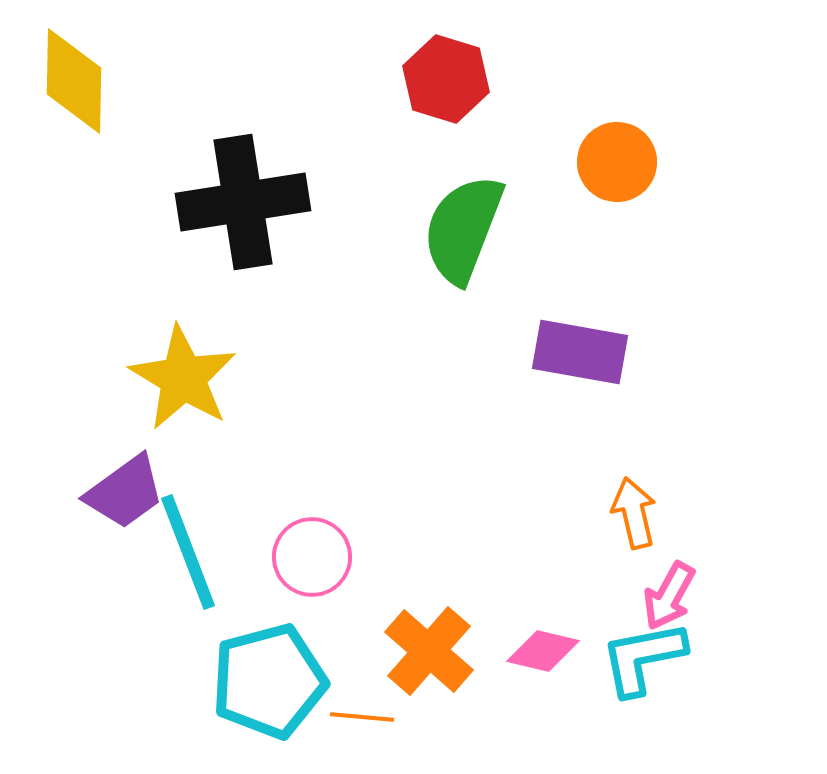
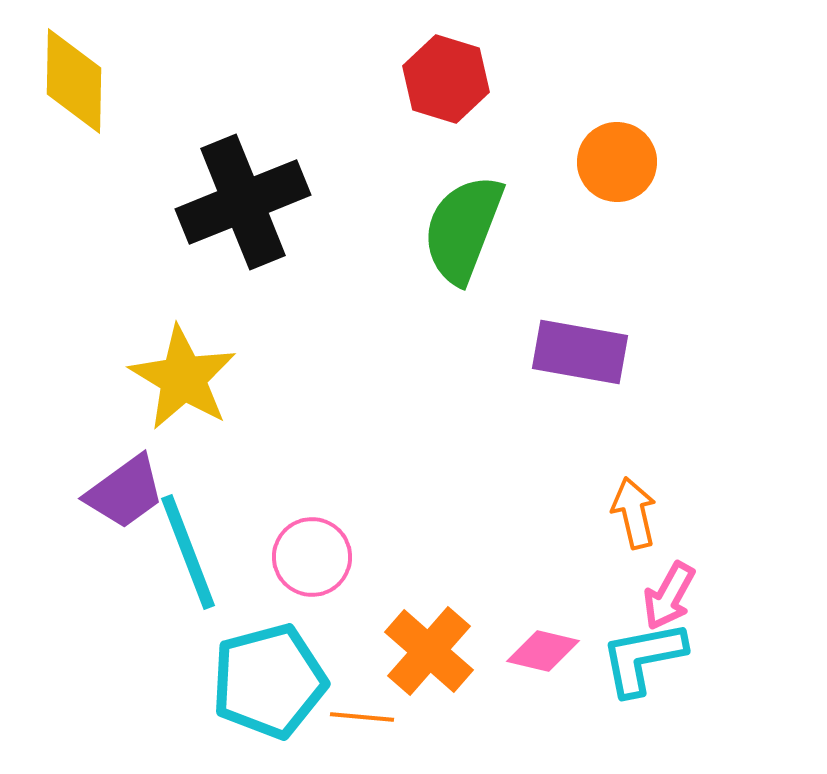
black cross: rotated 13 degrees counterclockwise
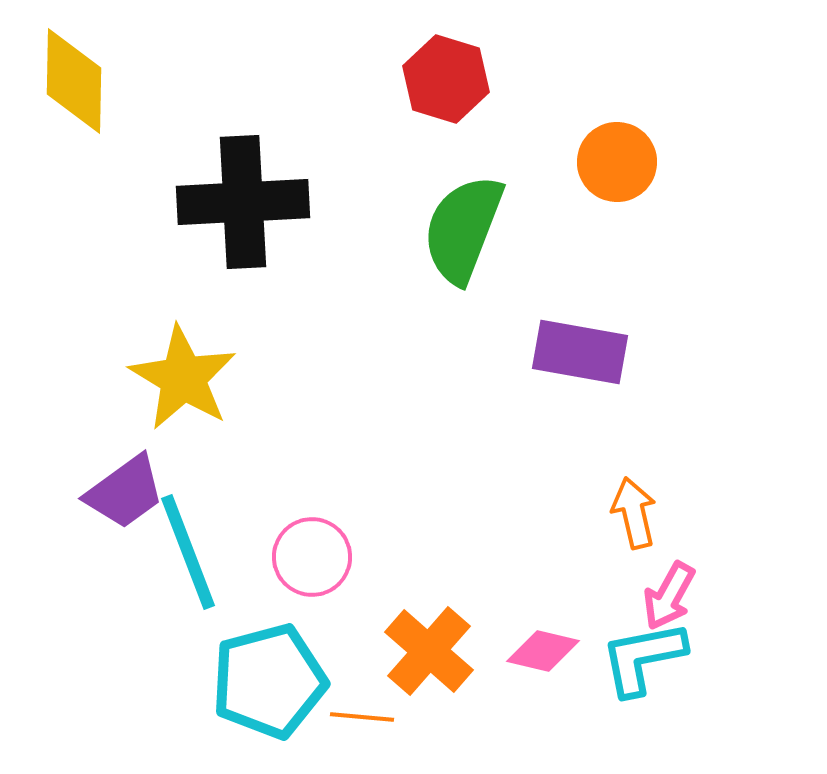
black cross: rotated 19 degrees clockwise
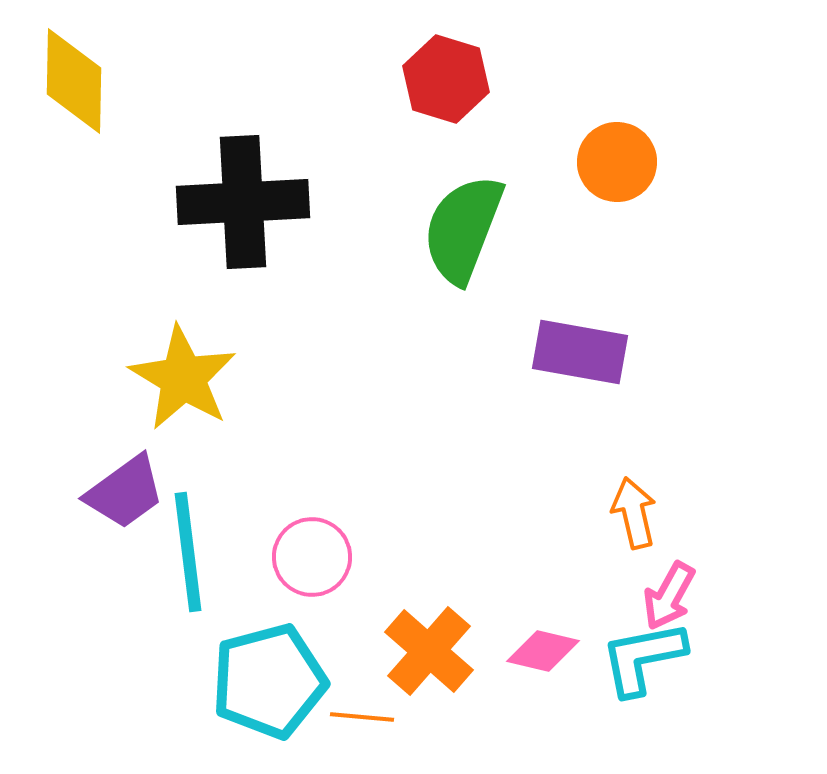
cyan line: rotated 14 degrees clockwise
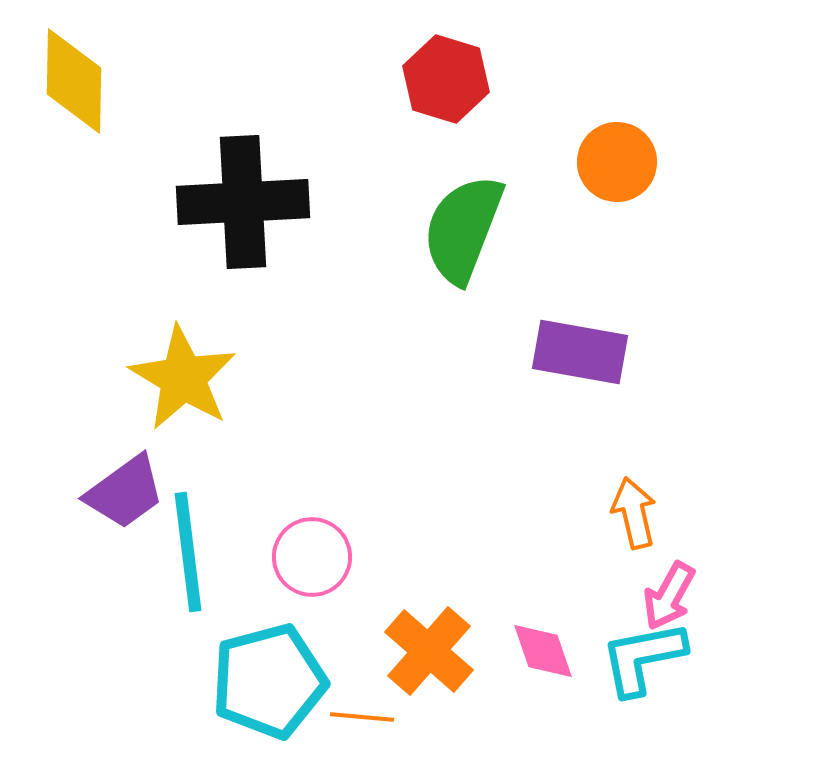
pink diamond: rotated 58 degrees clockwise
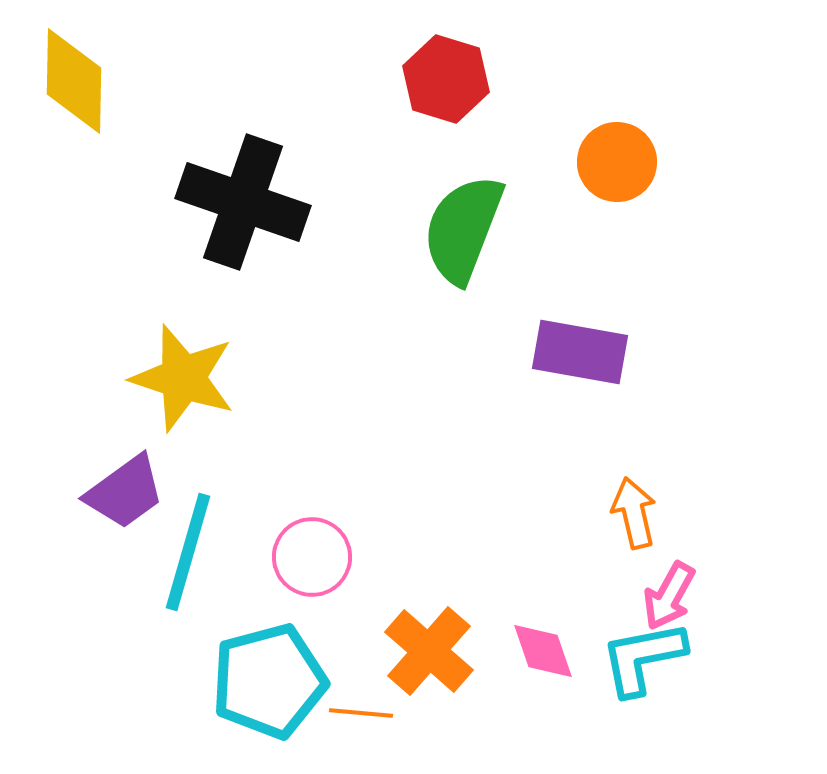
black cross: rotated 22 degrees clockwise
yellow star: rotated 13 degrees counterclockwise
cyan line: rotated 23 degrees clockwise
orange line: moved 1 px left, 4 px up
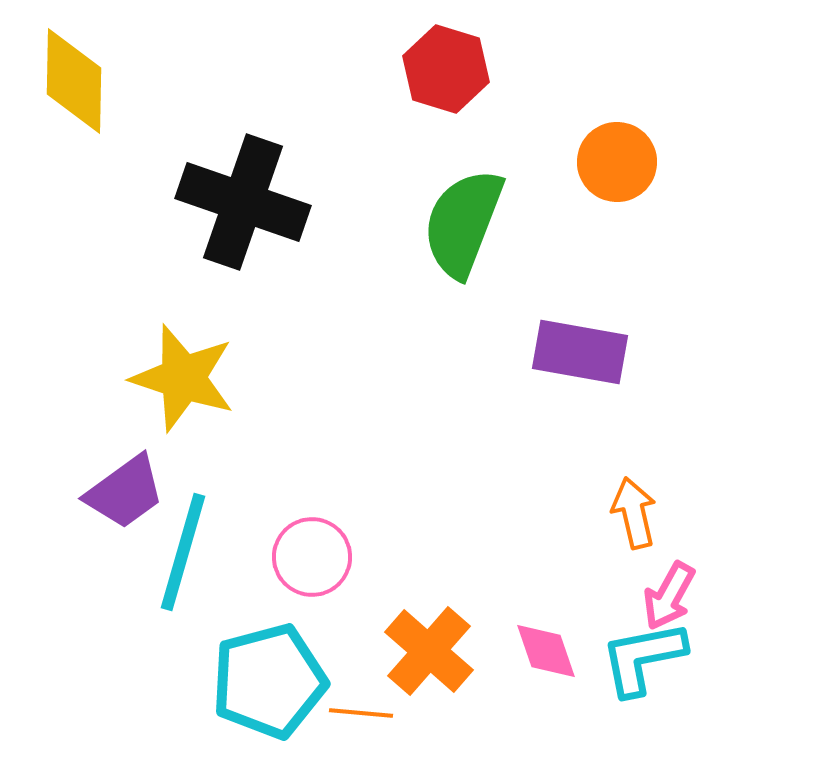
red hexagon: moved 10 px up
green semicircle: moved 6 px up
cyan line: moved 5 px left
pink diamond: moved 3 px right
